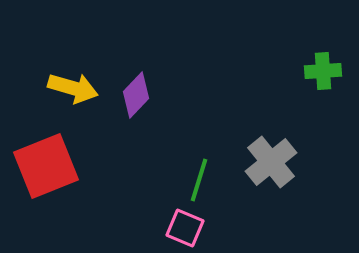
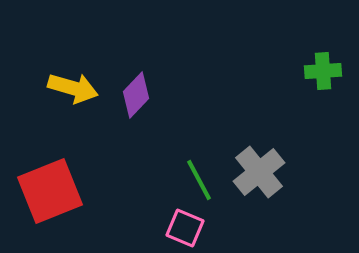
gray cross: moved 12 px left, 10 px down
red square: moved 4 px right, 25 px down
green line: rotated 45 degrees counterclockwise
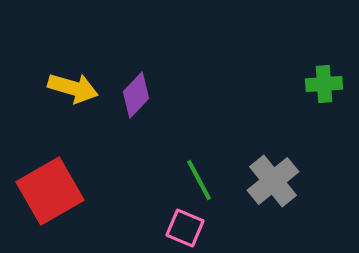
green cross: moved 1 px right, 13 px down
gray cross: moved 14 px right, 9 px down
red square: rotated 8 degrees counterclockwise
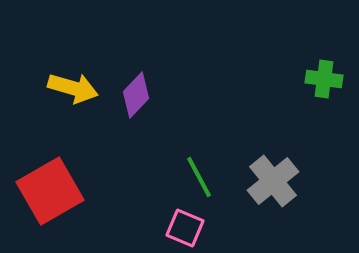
green cross: moved 5 px up; rotated 12 degrees clockwise
green line: moved 3 px up
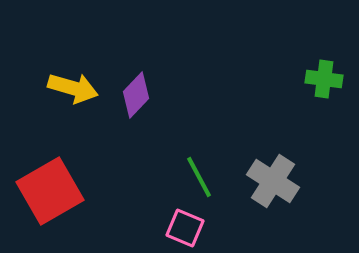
gray cross: rotated 18 degrees counterclockwise
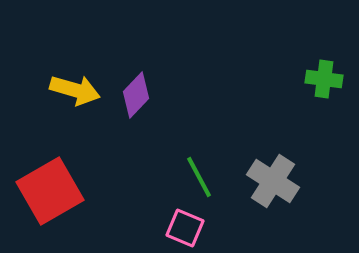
yellow arrow: moved 2 px right, 2 px down
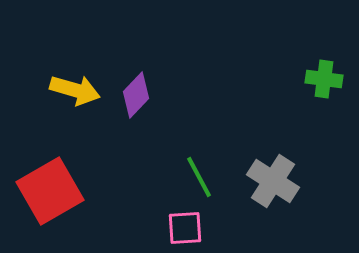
pink square: rotated 27 degrees counterclockwise
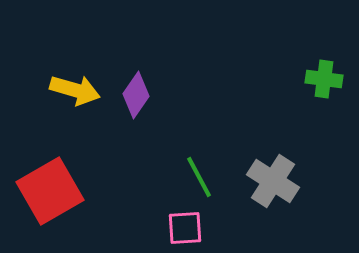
purple diamond: rotated 9 degrees counterclockwise
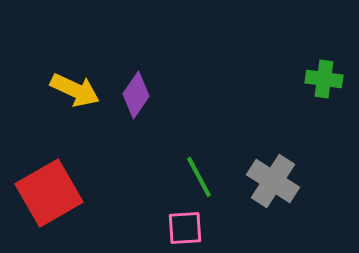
yellow arrow: rotated 9 degrees clockwise
red square: moved 1 px left, 2 px down
